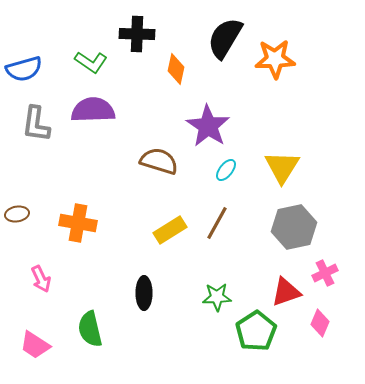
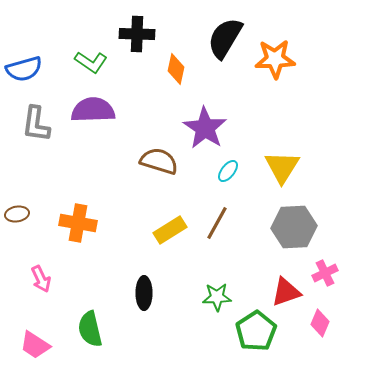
purple star: moved 3 px left, 2 px down
cyan ellipse: moved 2 px right, 1 px down
gray hexagon: rotated 9 degrees clockwise
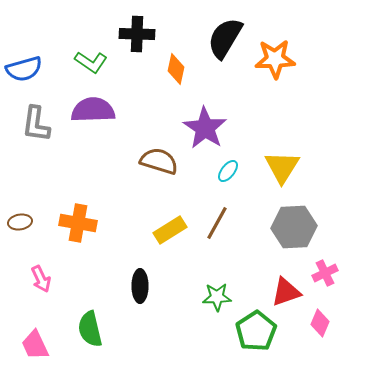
brown ellipse: moved 3 px right, 8 px down
black ellipse: moved 4 px left, 7 px up
pink trapezoid: rotated 32 degrees clockwise
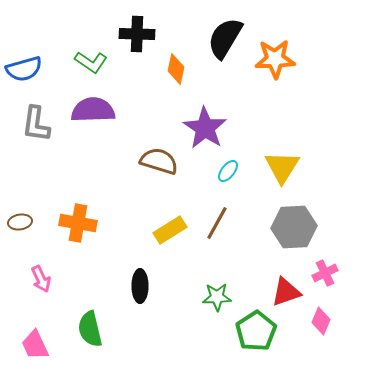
pink diamond: moved 1 px right, 2 px up
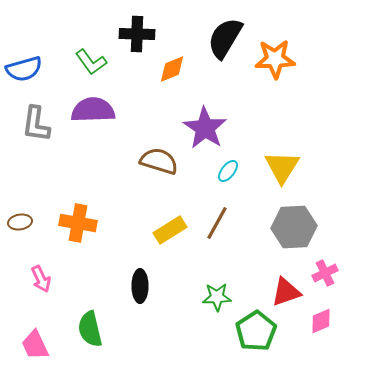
green L-shape: rotated 20 degrees clockwise
orange diamond: moved 4 px left; rotated 56 degrees clockwise
pink diamond: rotated 44 degrees clockwise
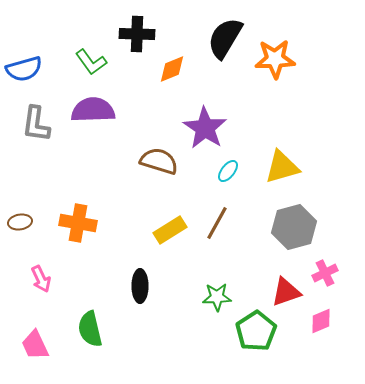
yellow triangle: rotated 42 degrees clockwise
gray hexagon: rotated 12 degrees counterclockwise
